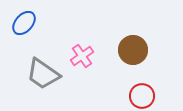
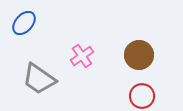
brown circle: moved 6 px right, 5 px down
gray trapezoid: moved 4 px left, 5 px down
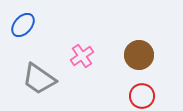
blue ellipse: moved 1 px left, 2 px down
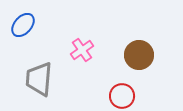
pink cross: moved 6 px up
gray trapezoid: rotated 60 degrees clockwise
red circle: moved 20 px left
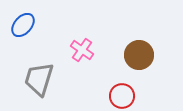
pink cross: rotated 20 degrees counterclockwise
gray trapezoid: rotated 12 degrees clockwise
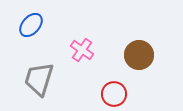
blue ellipse: moved 8 px right
red circle: moved 8 px left, 2 px up
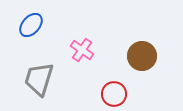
brown circle: moved 3 px right, 1 px down
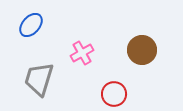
pink cross: moved 3 px down; rotated 25 degrees clockwise
brown circle: moved 6 px up
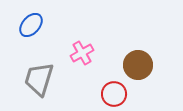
brown circle: moved 4 px left, 15 px down
